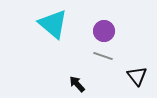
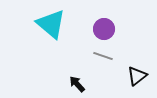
cyan triangle: moved 2 px left
purple circle: moved 2 px up
black triangle: rotated 30 degrees clockwise
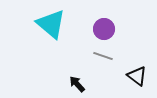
black triangle: rotated 45 degrees counterclockwise
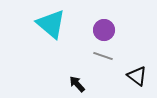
purple circle: moved 1 px down
